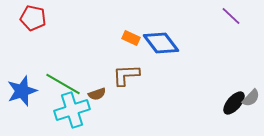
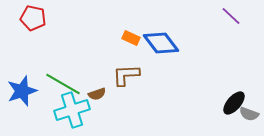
gray semicircle: moved 2 px left, 16 px down; rotated 66 degrees clockwise
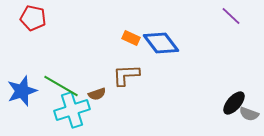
green line: moved 2 px left, 2 px down
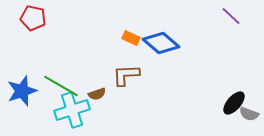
blue diamond: rotated 12 degrees counterclockwise
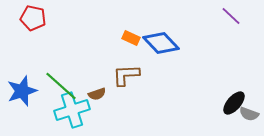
blue diamond: rotated 6 degrees clockwise
green line: rotated 12 degrees clockwise
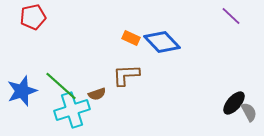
red pentagon: moved 1 px up; rotated 25 degrees counterclockwise
blue diamond: moved 1 px right, 1 px up
gray semicircle: moved 2 px up; rotated 138 degrees counterclockwise
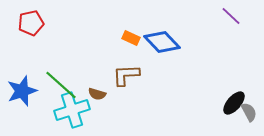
red pentagon: moved 2 px left, 6 px down
green line: moved 1 px up
brown semicircle: rotated 36 degrees clockwise
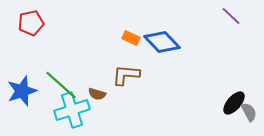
brown L-shape: rotated 8 degrees clockwise
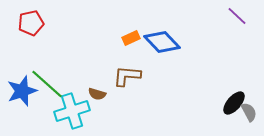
purple line: moved 6 px right
orange rectangle: rotated 48 degrees counterclockwise
brown L-shape: moved 1 px right, 1 px down
green line: moved 14 px left, 1 px up
cyan cross: moved 1 px down
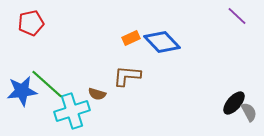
blue star: rotated 12 degrees clockwise
